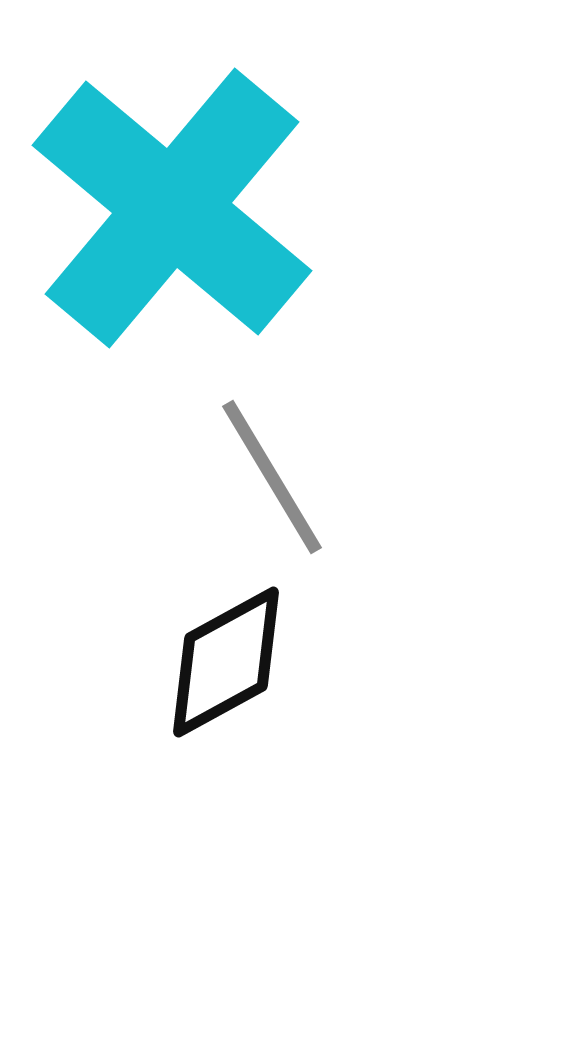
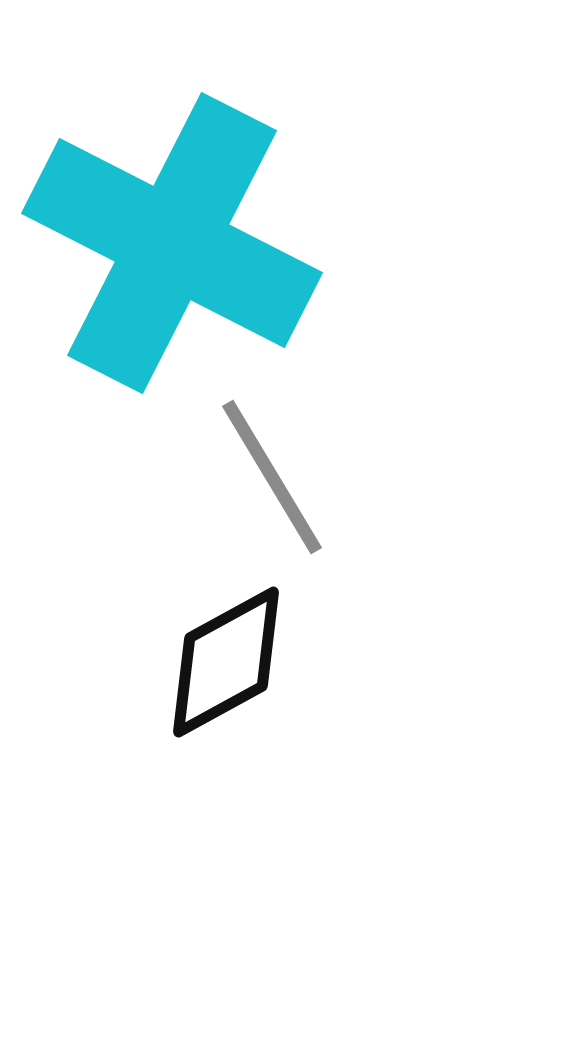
cyan cross: moved 35 px down; rotated 13 degrees counterclockwise
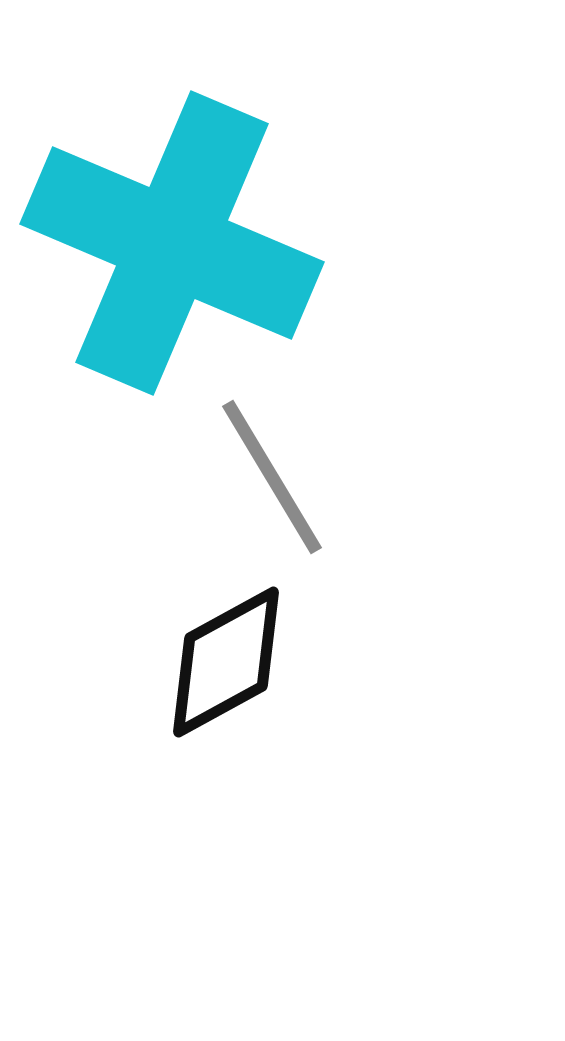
cyan cross: rotated 4 degrees counterclockwise
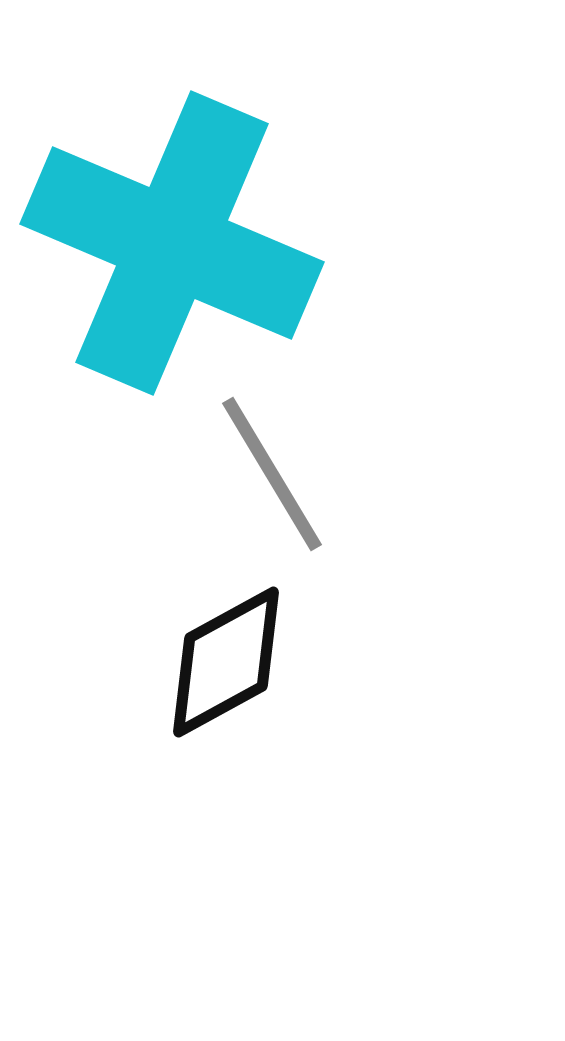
gray line: moved 3 px up
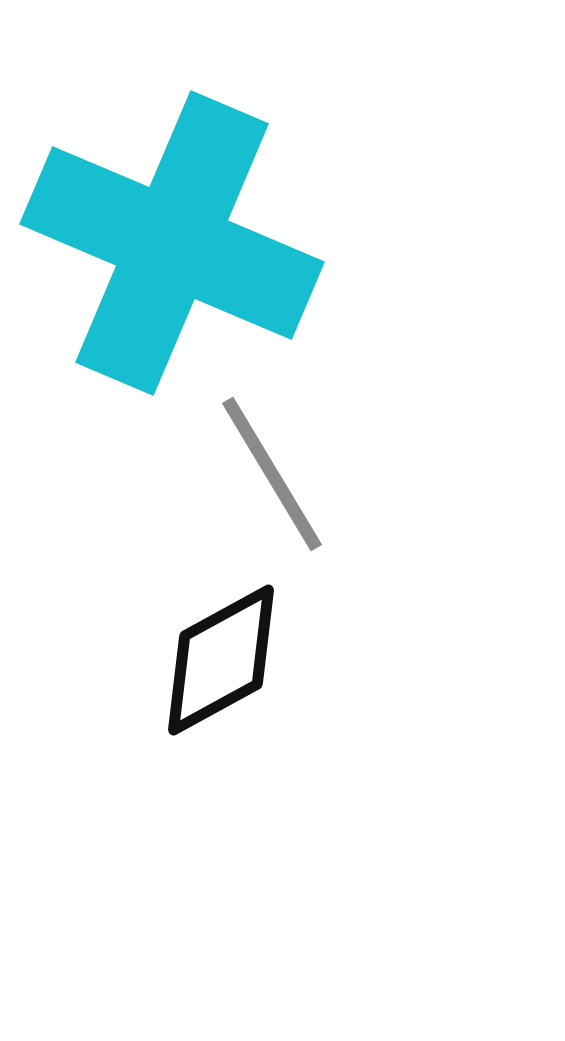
black diamond: moved 5 px left, 2 px up
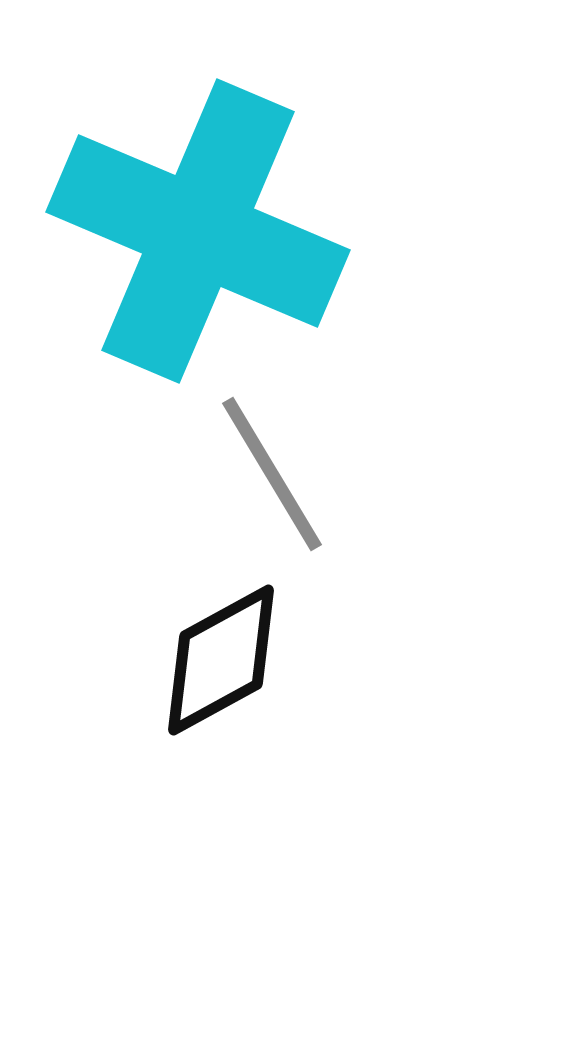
cyan cross: moved 26 px right, 12 px up
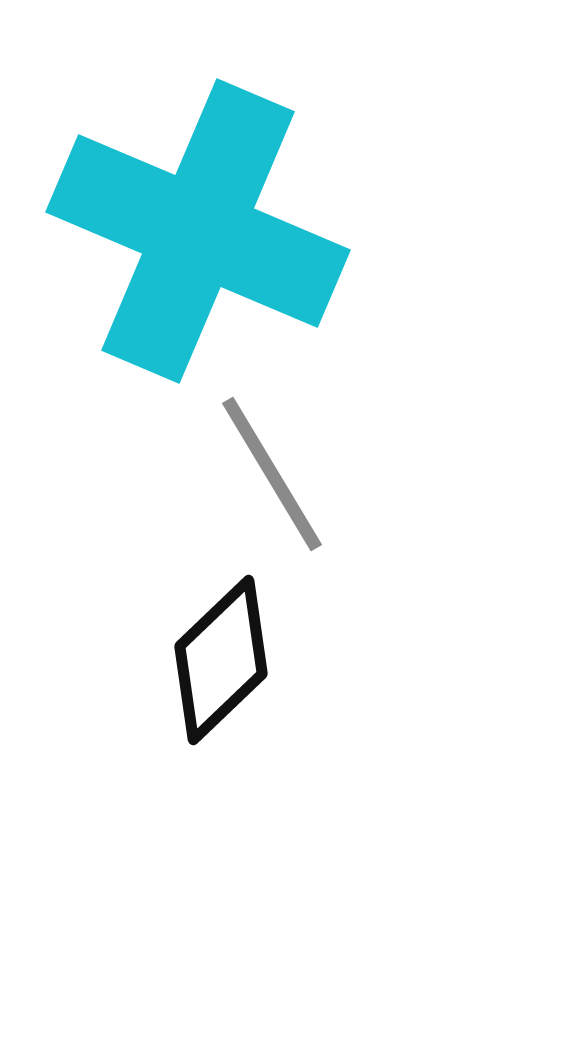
black diamond: rotated 15 degrees counterclockwise
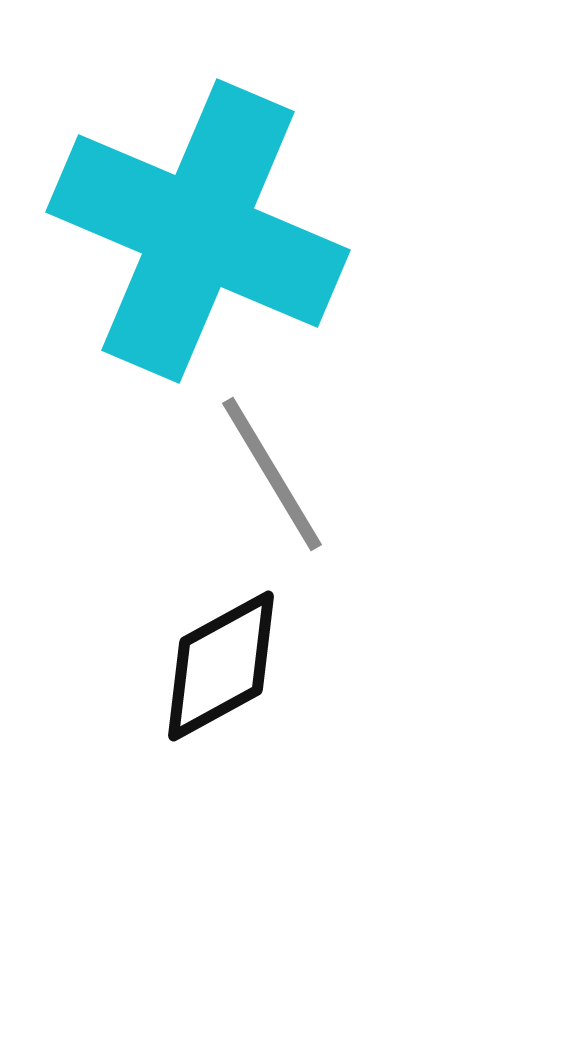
black diamond: moved 6 px down; rotated 15 degrees clockwise
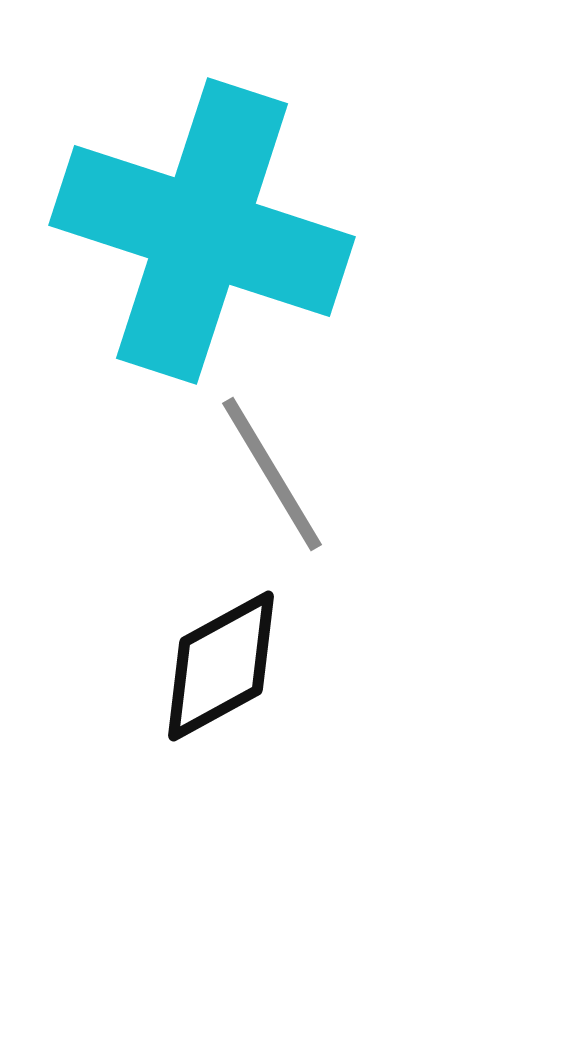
cyan cross: moved 4 px right; rotated 5 degrees counterclockwise
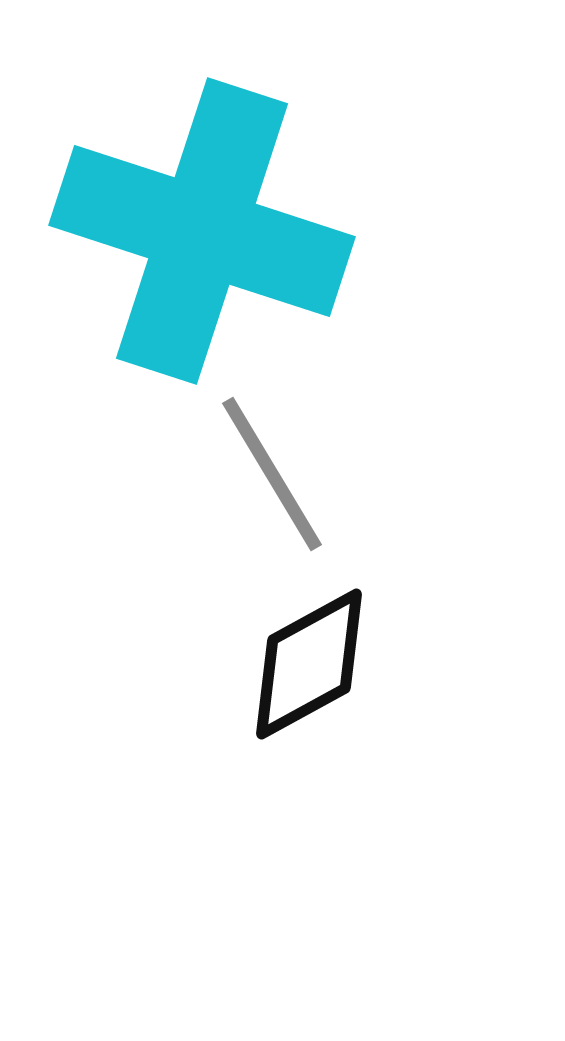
black diamond: moved 88 px right, 2 px up
